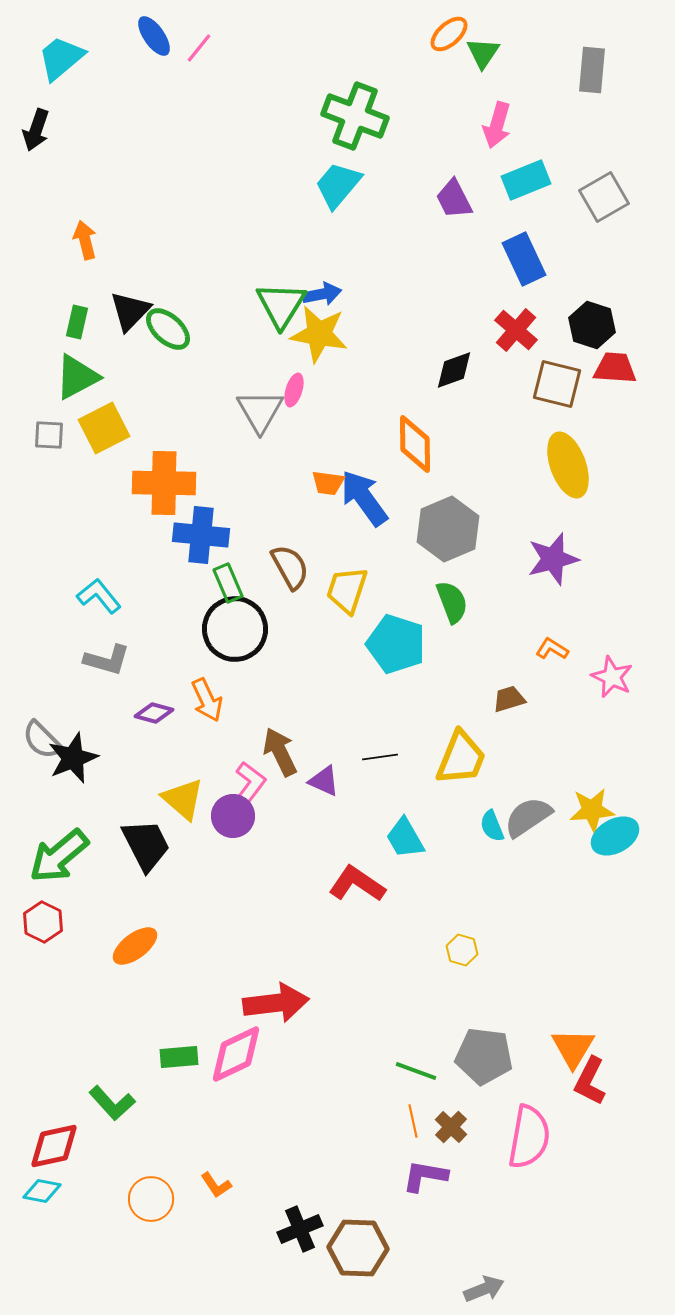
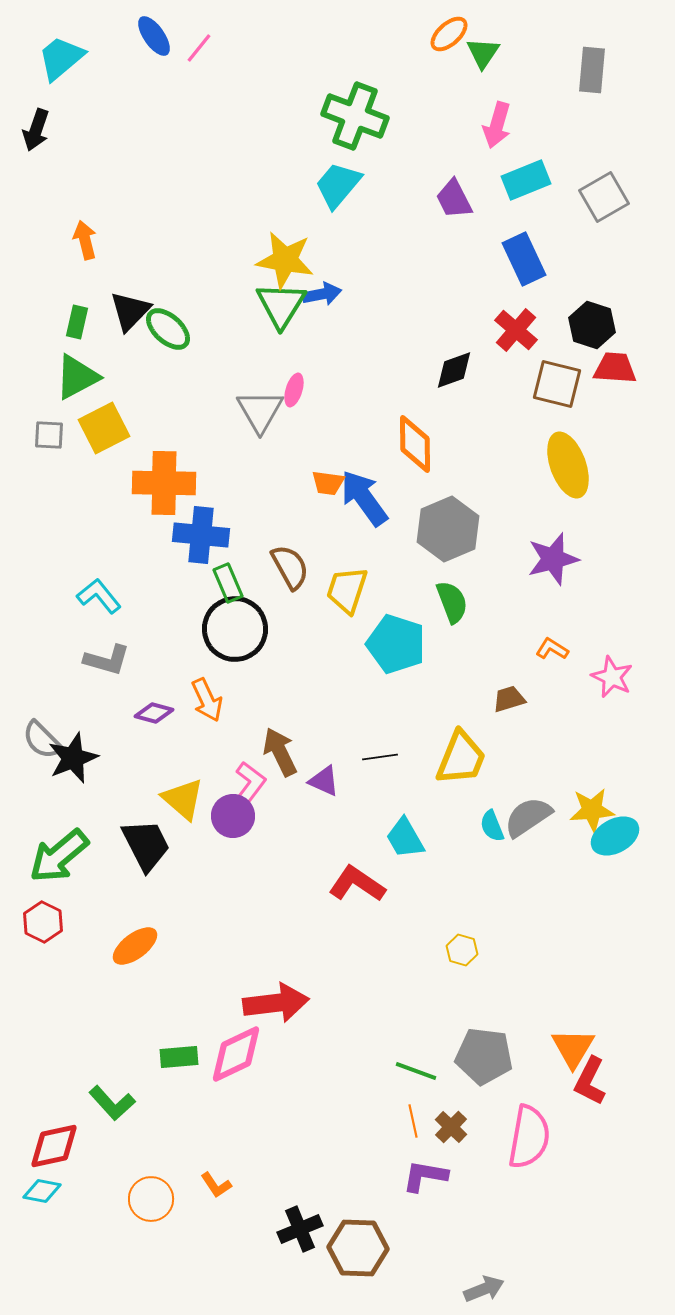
yellow star at (319, 334): moved 34 px left, 74 px up
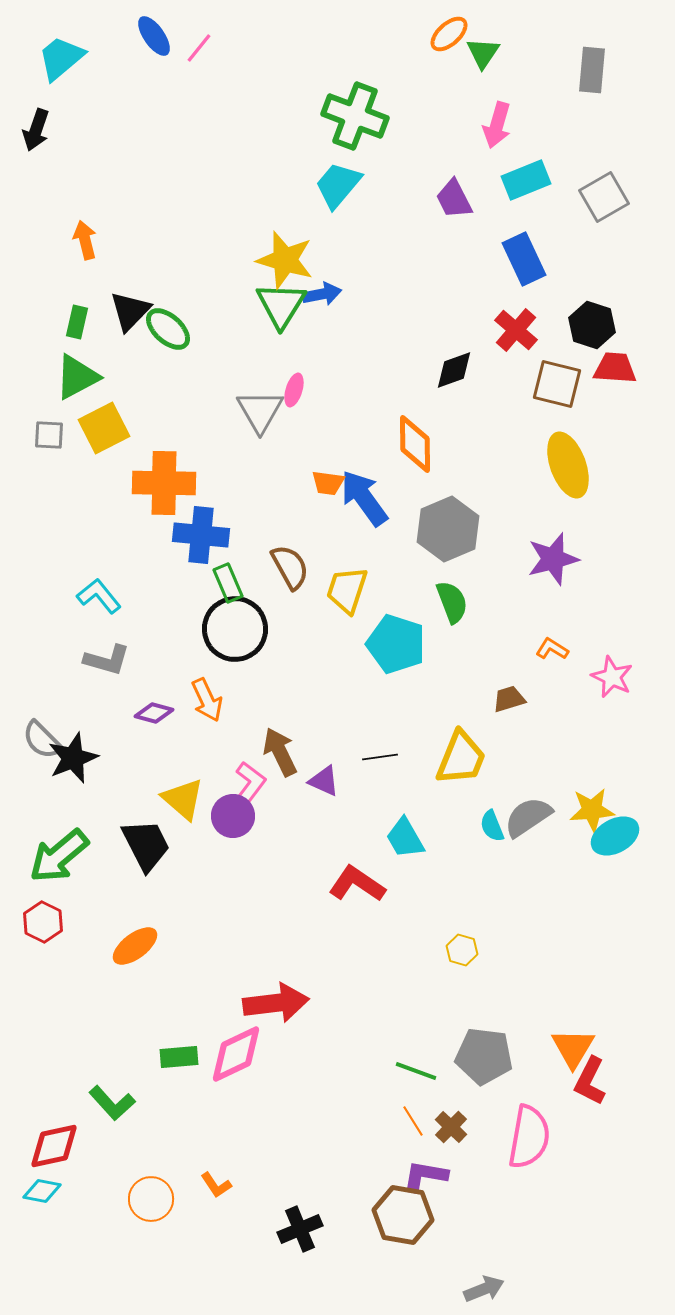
yellow star at (285, 260): rotated 6 degrees clockwise
orange line at (413, 1121): rotated 20 degrees counterclockwise
brown hexagon at (358, 1248): moved 45 px right, 33 px up; rotated 8 degrees clockwise
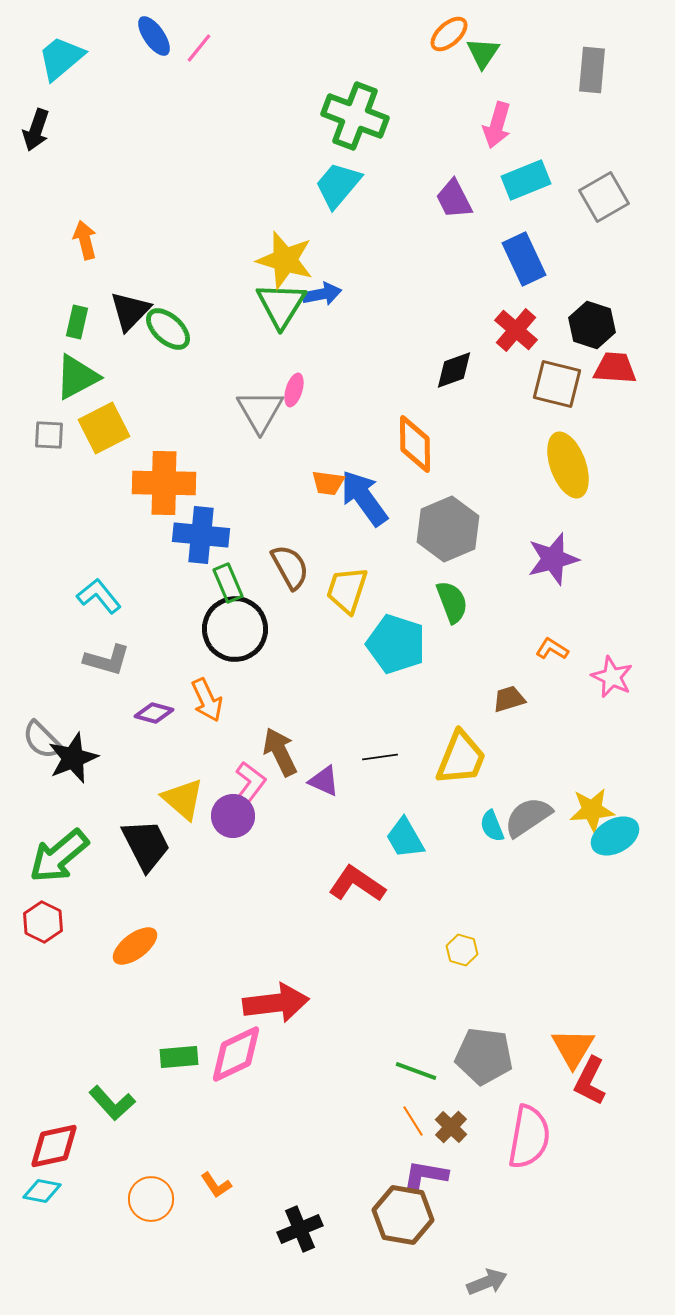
gray arrow at (484, 1289): moved 3 px right, 7 px up
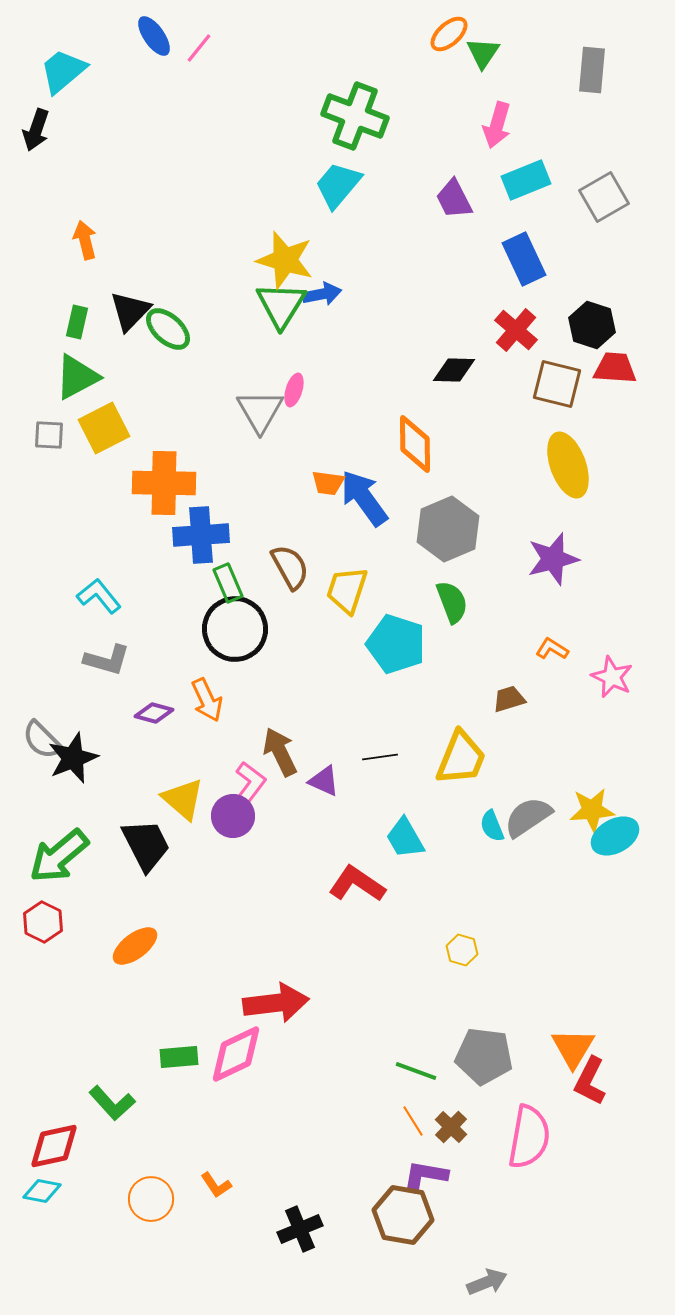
cyan trapezoid at (61, 58): moved 2 px right, 13 px down
black diamond at (454, 370): rotated 21 degrees clockwise
blue cross at (201, 535): rotated 10 degrees counterclockwise
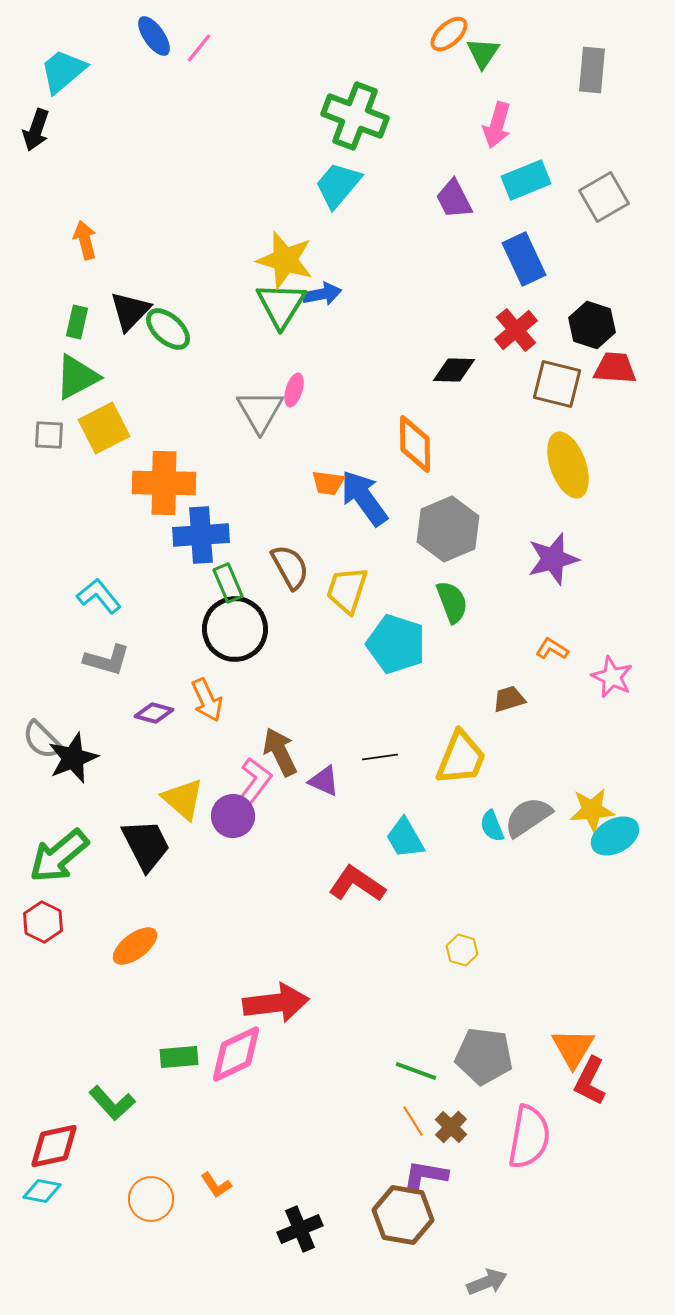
red cross at (516, 330): rotated 9 degrees clockwise
pink L-shape at (249, 785): moved 6 px right, 4 px up
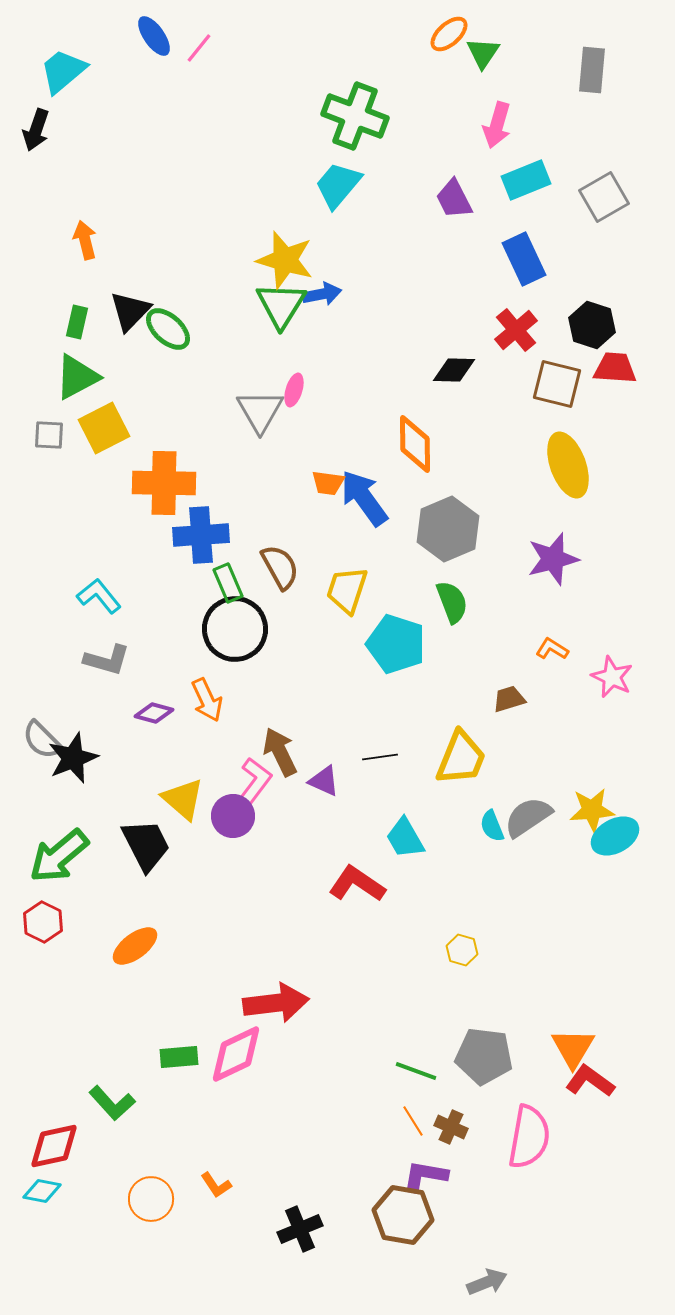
brown semicircle at (290, 567): moved 10 px left
red L-shape at (590, 1081): rotated 99 degrees clockwise
brown cross at (451, 1127): rotated 20 degrees counterclockwise
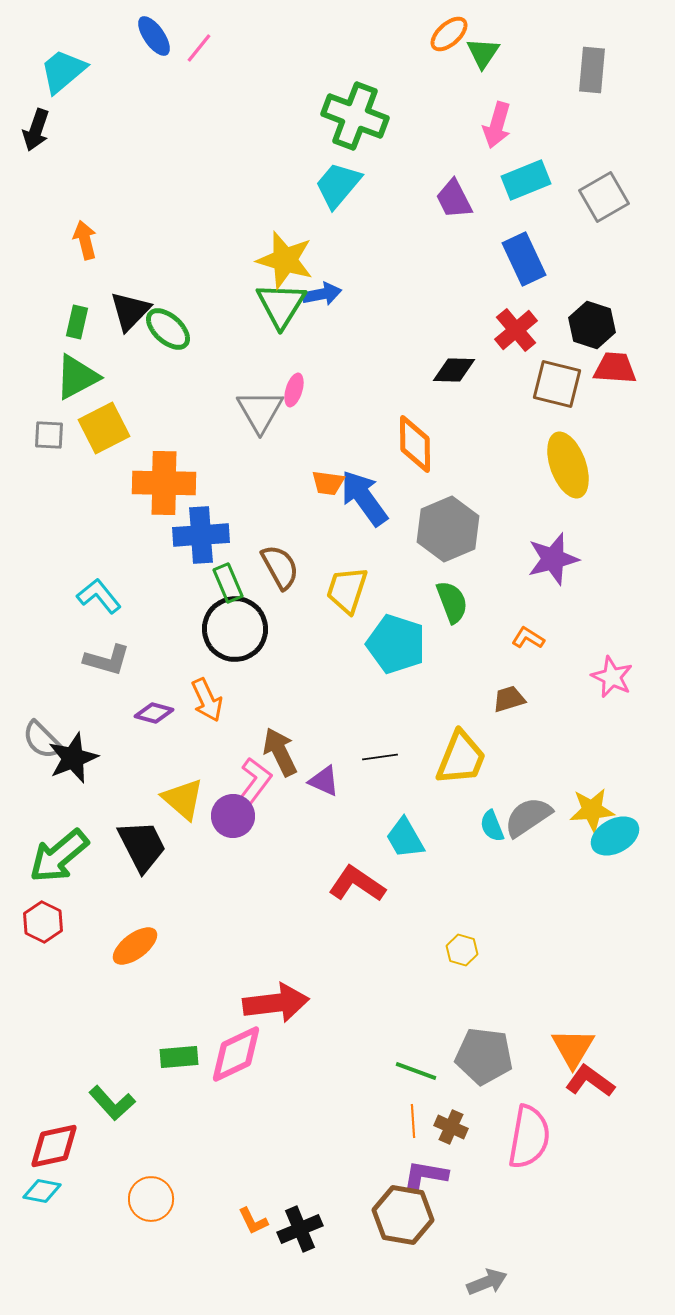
orange L-shape at (552, 649): moved 24 px left, 11 px up
black trapezoid at (146, 845): moved 4 px left, 1 px down
orange line at (413, 1121): rotated 28 degrees clockwise
orange L-shape at (216, 1185): moved 37 px right, 36 px down; rotated 8 degrees clockwise
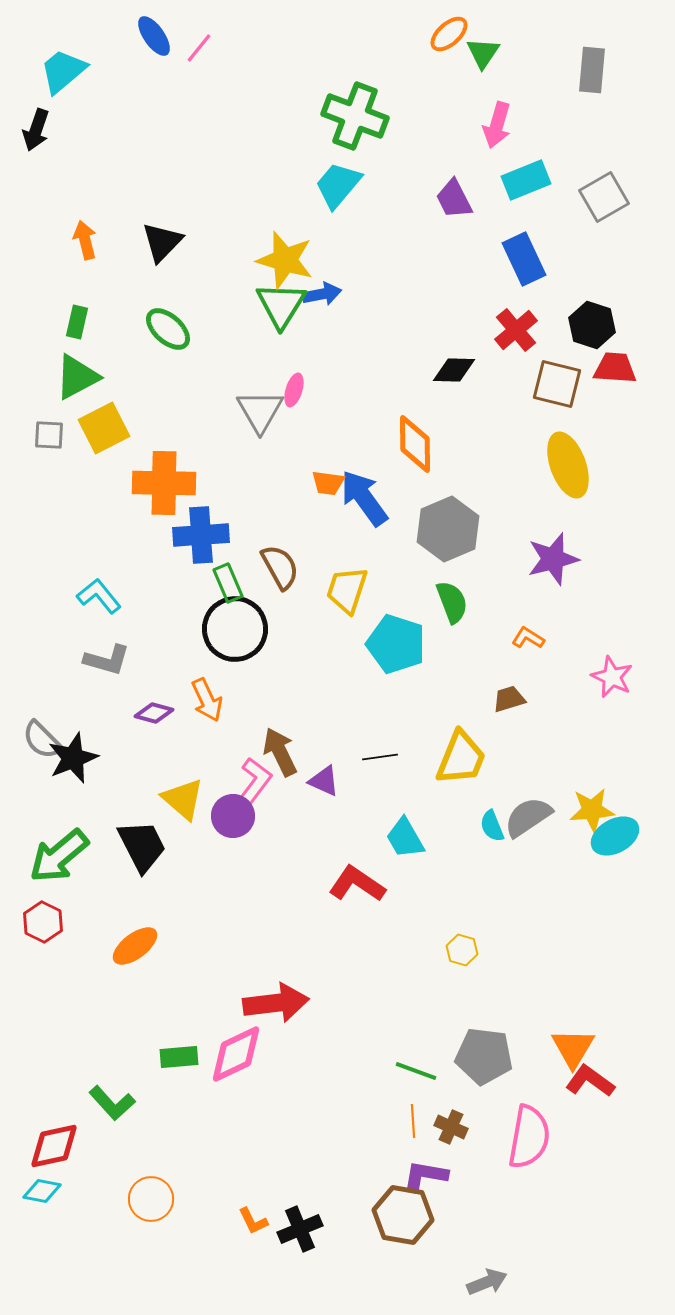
black triangle at (130, 311): moved 32 px right, 69 px up
